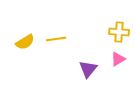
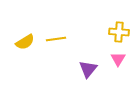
pink triangle: rotated 28 degrees counterclockwise
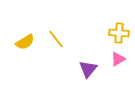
yellow cross: moved 1 px down
yellow line: rotated 60 degrees clockwise
pink triangle: rotated 28 degrees clockwise
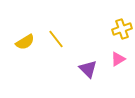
yellow cross: moved 3 px right, 4 px up; rotated 24 degrees counterclockwise
purple triangle: rotated 24 degrees counterclockwise
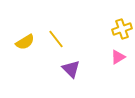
pink triangle: moved 2 px up
purple triangle: moved 17 px left
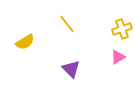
yellow line: moved 11 px right, 15 px up
